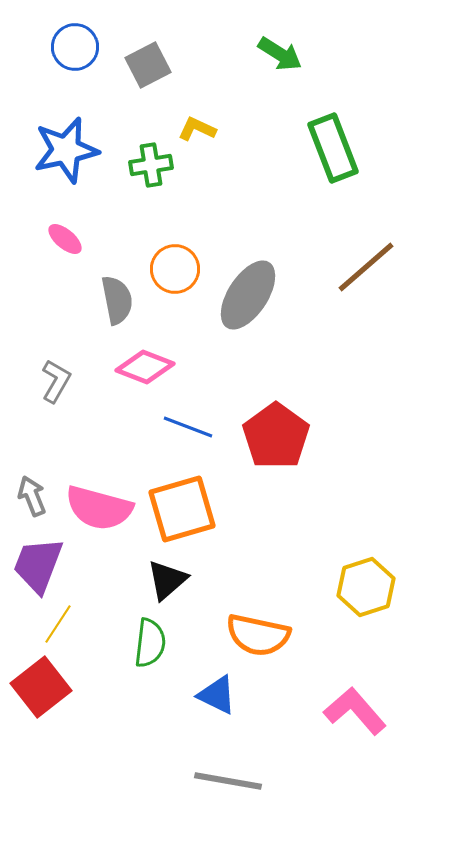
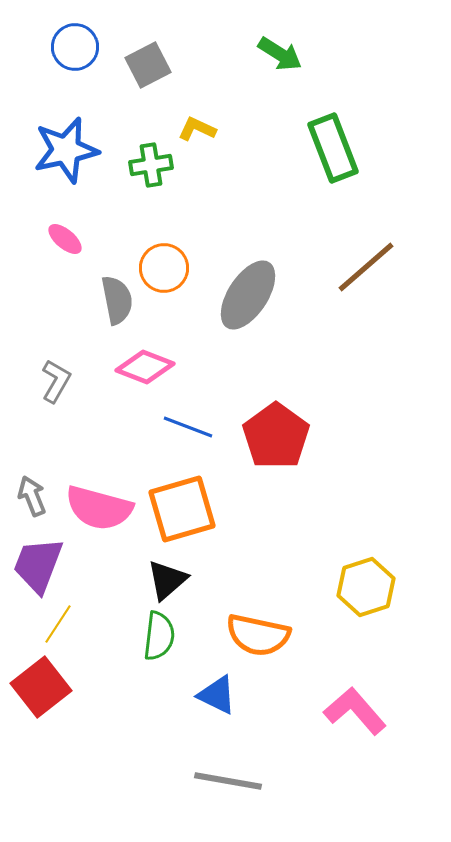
orange circle: moved 11 px left, 1 px up
green semicircle: moved 9 px right, 7 px up
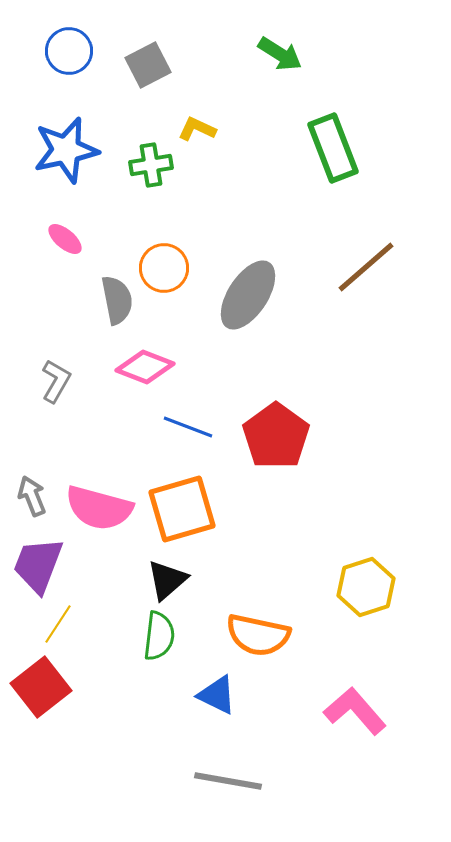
blue circle: moved 6 px left, 4 px down
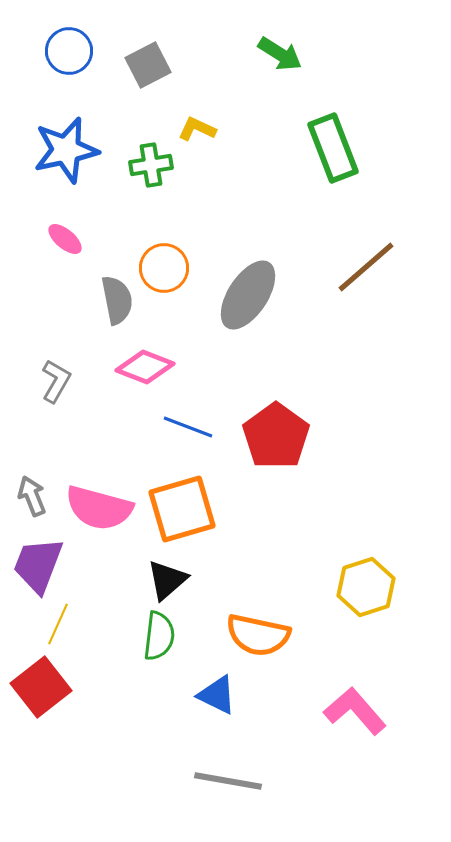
yellow line: rotated 9 degrees counterclockwise
